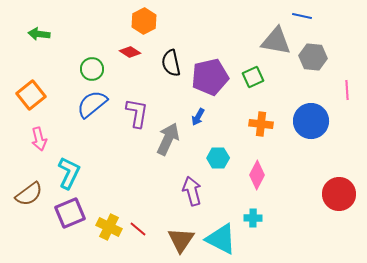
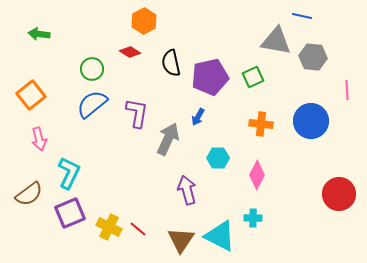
purple arrow: moved 5 px left, 1 px up
cyan triangle: moved 1 px left, 3 px up
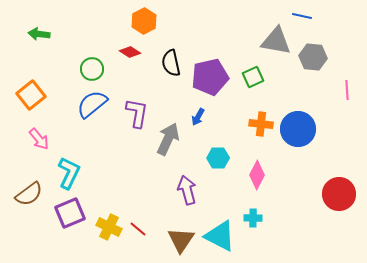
blue circle: moved 13 px left, 8 px down
pink arrow: rotated 25 degrees counterclockwise
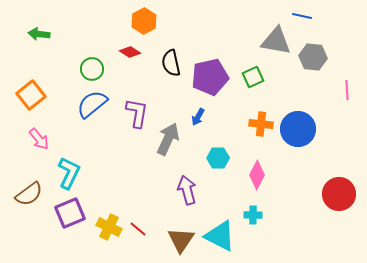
cyan cross: moved 3 px up
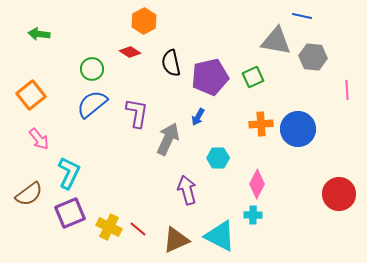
orange cross: rotated 10 degrees counterclockwise
pink diamond: moved 9 px down
brown triangle: moved 5 px left; rotated 32 degrees clockwise
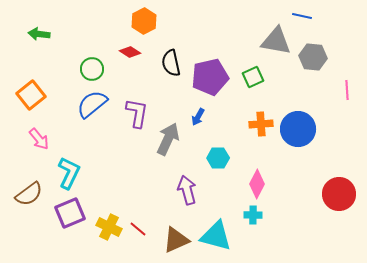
cyan triangle: moved 4 px left; rotated 12 degrees counterclockwise
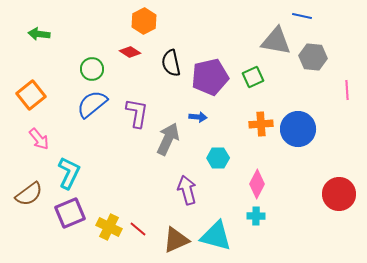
blue arrow: rotated 114 degrees counterclockwise
cyan cross: moved 3 px right, 1 px down
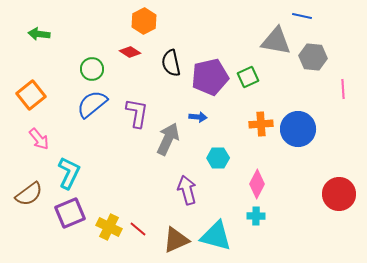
green square: moved 5 px left
pink line: moved 4 px left, 1 px up
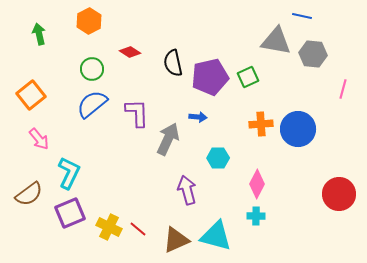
orange hexagon: moved 55 px left
green arrow: rotated 70 degrees clockwise
gray hexagon: moved 3 px up
black semicircle: moved 2 px right
pink line: rotated 18 degrees clockwise
purple L-shape: rotated 12 degrees counterclockwise
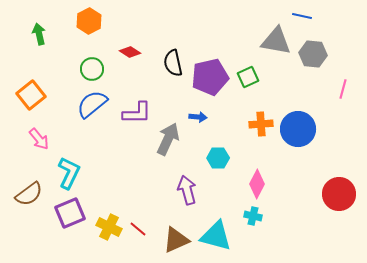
purple L-shape: rotated 92 degrees clockwise
cyan cross: moved 3 px left; rotated 12 degrees clockwise
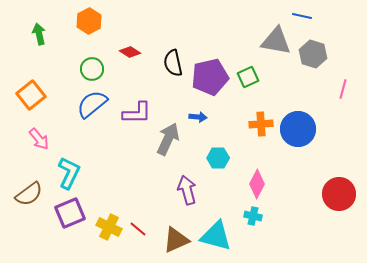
gray hexagon: rotated 12 degrees clockwise
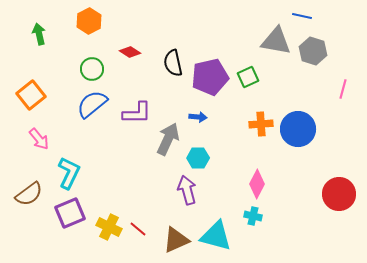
gray hexagon: moved 3 px up
cyan hexagon: moved 20 px left
